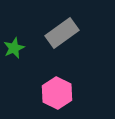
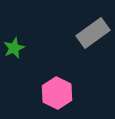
gray rectangle: moved 31 px right
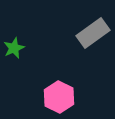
pink hexagon: moved 2 px right, 4 px down
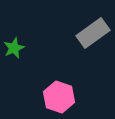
pink hexagon: rotated 8 degrees counterclockwise
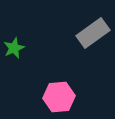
pink hexagon: rotated 24 degrees counterclockwise
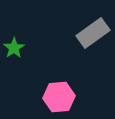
green star: rotated 10 degrees counterclockwise
